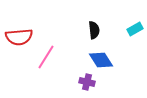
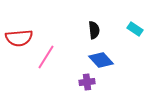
cyan rectangle: rotated 63 degrees clockwise
red semicircle: moved 1 px down
blue diamond: rotated 10 degrees counterclockwise
purple cross: rotated 21 degrees counterclockwise
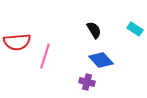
black semicircle: rotated 24 degrees counterclockwise
red semicircle: moved 2 px left, 4 px down
pink line: moved 1 px left, 1 px up; rotated 15 degrees counterclockwise
purple cross: rotated 21 degrees clockwise
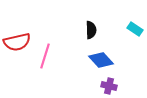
black semicircle: moved 3 px left; rotated 30 degrees clockwise
red semicircle: rotated 8 degrees counterclockwise
purple cross: moved 22 px right, 4 px down
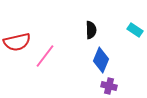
cyan rectangle: moved 1 px down
pink line: rotated 20 degrees clockwise
blue diamond: rotated 65 degrees clockwise
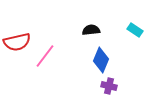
black semicircle: rotated 96 degrees counterclockwise
